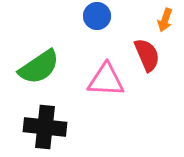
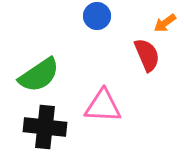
orange arrow: moved 3 px down; rotated 35 degrees clockwise
green semicircle: moved 8 px down
pink triangle: moved 3 px left, 26 px down
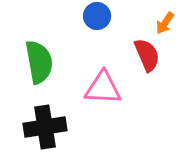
orange arrow: rotated 20 degrees counterclockwise
green semicircle: moved 13 px up; rotated 66 degrees counterclockwise
pink triangle: moved 18 px up
black cross: rotated 15 degrees counterclockwise
